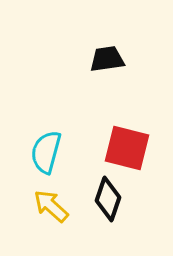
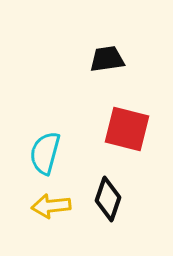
red square: moved 19 px up
cyan semicircle: moved 1 px left, 1 px down
yellow arrow: rotated 48 degrees counterclockwise
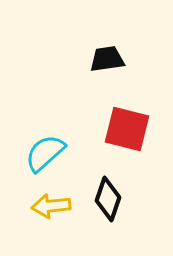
cyan semicircle: rotated 33 degrees clockwise
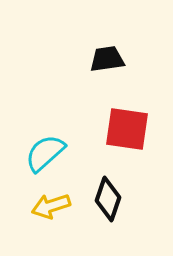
red square: rotated 6 degrees counterclockwise
yellow arrow: rotated 12 degrees counterclockwise
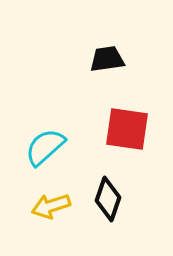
cyan semicircle: moved 6 px up
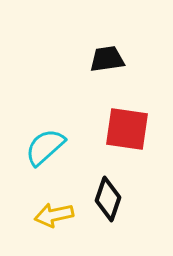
yellow arrow: moved 3 px right, 9 px down; rotated 6 degrees clockwise
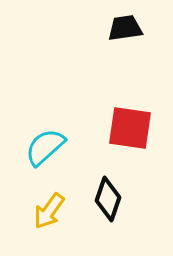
black trapezoid: moved 18 px right, 31 px up
red square: moved 3 px right, 1 px up
yellow arrow: moved 5 px left, 4 px up; rotated 42 degrees counterclockwise
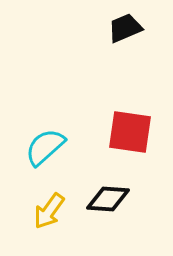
black trapezoid: rotated 15 degrees counterclockwise
red square: moved 4 px down
black diamond: rotated 75 degrees clockwise
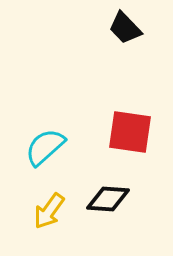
black trapezoid: rotated 111 degrees counterclockwise
